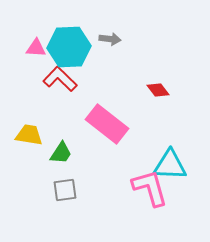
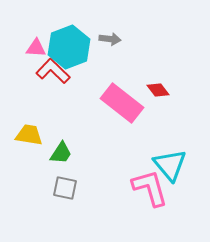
cyan hexagon: rotated 18 degrees counterclockwise
red L-shape: moved 7 px left, 8 px up
pink rectangle: moved 15 px right, 21 px up
cyan triangle: rotated 48 degrees clockwise
gray square: moved 2 px up; rotated 20 degrees clockwise
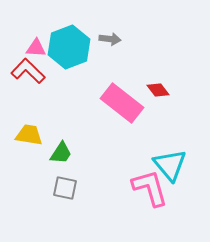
red L-shape: moved 25 px left
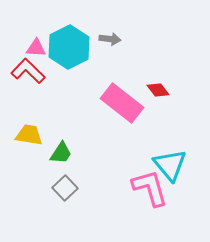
cyan hexagon: rotated 6 degrees counterclockwise
gray square: rotated 35 degrees clockwise
